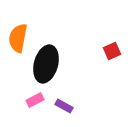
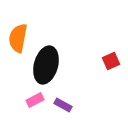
red square: moved 1 px left, 10 px down
black ellipse: moved 1 px down
purple rectangle: moved 1 px left, 1 px up
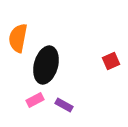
purple rectangle: moved 1 px right
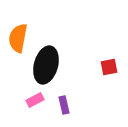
red square: moved 2 px left, 6 px down; rotated 12 degrees clockwise
purple rectangle: rotated 48 degrees clockwise
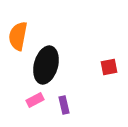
orange semicircle: moved 2 px up
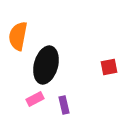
pink rectangle: moved 1 px up
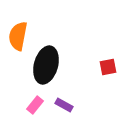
red square: moved 1 px left
pink rectangle: moved 6 px down; rotated 24 degrees counterclockwise
purple rectangle: rotated 48 degrees counterclockwise
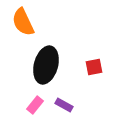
orange semicircle: moved 5 px right, 14 px up; rotated 36 degrees counterclockwise
red square: moved 14 px left
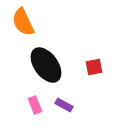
black ellipse: rotated 51 degrees counterclockwise
pink rectangle: rotated 60 degrees counterclockwise
